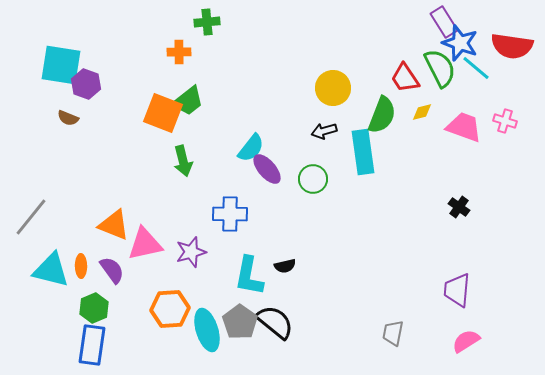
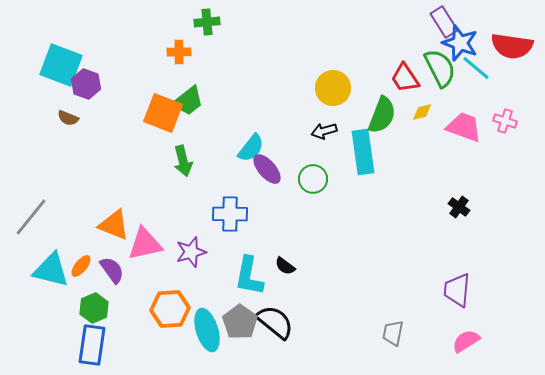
cyan square at (61, 65): rotated 12 degrees clockwise
orange ellipse at (81, 266): rotated 40 degrees clockwise
black semicircle at (285, 266): rotated 50 degrees clockwise
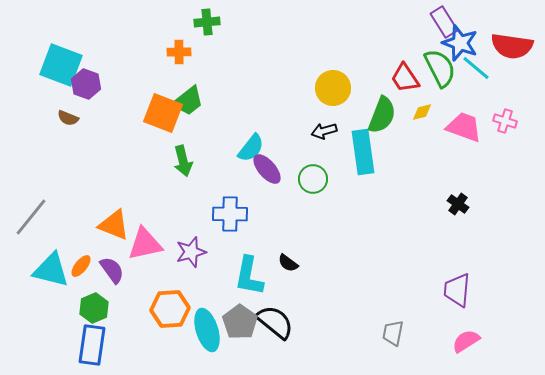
black cross at (459, 207): moved 1 px left, 3 px up
black semicircle at (285, 266): moved 3 px right, 3 px up
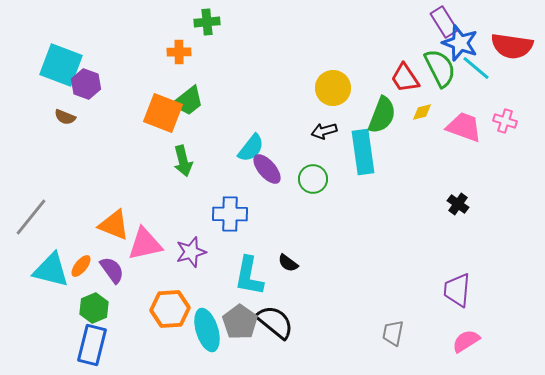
brown semicircle at (68, 118): moved 3 px left, 1 px up
blue rectangle at (92, 345): rotated 6 degrees clockwise
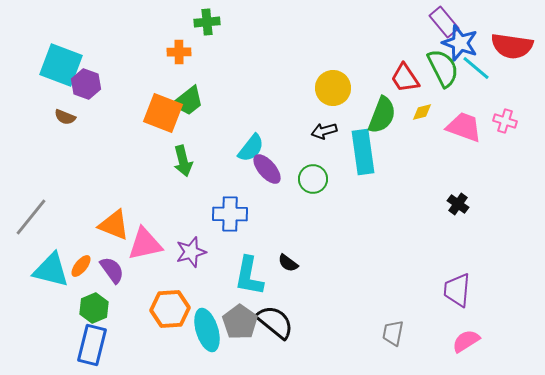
purple rectangle at (444, 22): rotated 8 degrees counterclockwise
green semicircle at (440, 68): moved 3 px right
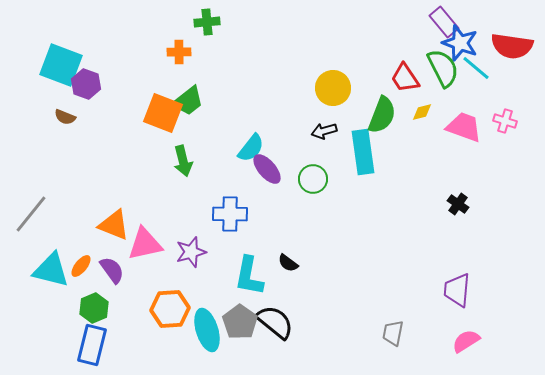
gray line at (31, 217): moved 3 px up
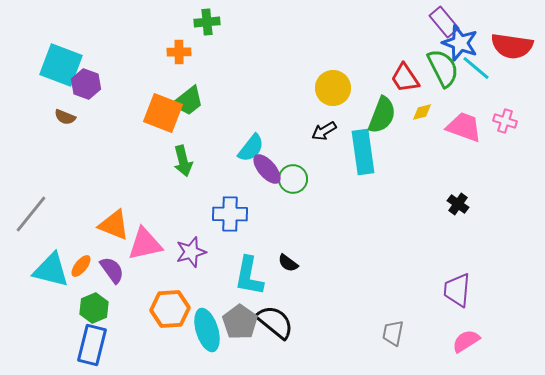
black arrow at (324, 131): rotated 15 degrees counterclockwise
green circle at (313, 179): moved 20 px left
